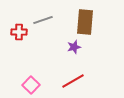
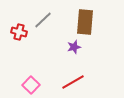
gray line: rotated 24 degrees counterclockwise
red cross: rotated 14 degrees clockwise
red line: moved 1 px down
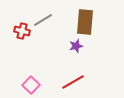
gray line: rotated 12 degrees clockwise
red cross: moved 3 px right, 1 px up
purple star: moved 2 px right, 1 px up
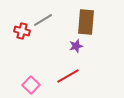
brown rectangle: moved 1 px right
red line: moved 5 px left, 6 px up
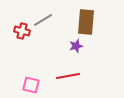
red line: rotated 20 degrees clockwise
pink square: rotated 30 degrees counterclockwise
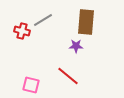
purple star: rotated 16 degrees clockwise
red line: rotated 50 degrees clockwise
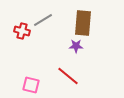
brown rectangle: moved 3 px left, 1 px down
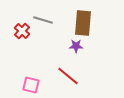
gray line: rotated 48 degrees clockwise
red cross: rotated 28 degrees clockwise
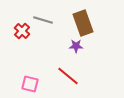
brown rectangle: rotated 25 degrees counterclockwise
pink square: moved 1 px left, 1 px up
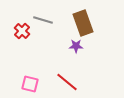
red line: moved 1 px left, 6 px down
